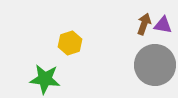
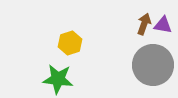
gray circle: moved 2 px left
green star: moved 13 px right
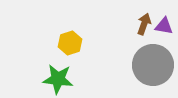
purple triangle: moved 1 px right, 1 px down
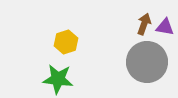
purple triangle: moved 1 px right, 1 px down
yellow hexagon: moved 4 px left, 1 px up
gray circle: moved 6 px left, 3 px up
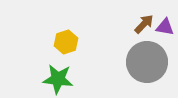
brown arrow: rotated 25 degrees clockwise
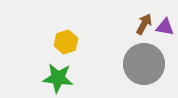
brown arrow: rotated 15 degrees counterclockwise
gray circle: moved 3 px left, 2 px down
green star: moved 1 px up
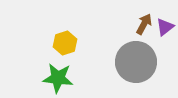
purple triangle: rotated 48 degrees counterclockwise
yellow hexagon: moved 1 px left, 1 px down
gray circle: moved 8 px left, 2 px up
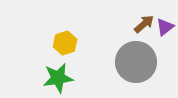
brown arrow: rotated 20 degrees clockwise
green star: rotated 16 degrees counterclockwise
